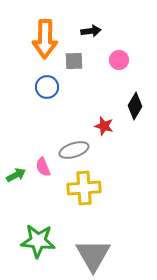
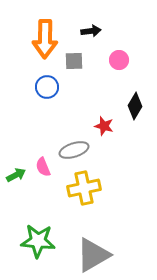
yellow cross: rotated 8 degrees counterclockwise
gray triangle: rotated 30 degrees clockwise
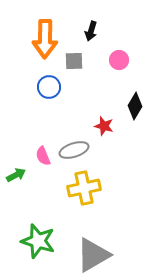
black arrow: rotated 114 degrees clockwise
blue circle: moved 2 px right
pink semicircle: moved 11 px up
green star: rotated 12 degrees clockwise
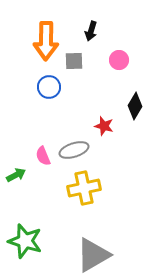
orange arrow: moved 1 px right, 2 px down
green star: moved 13 px left
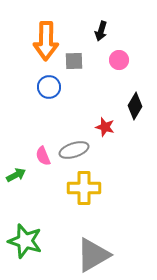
black arrow: moved 10 px right
red star: moved 1 px right, 1 px down
yellow cross: rotated 12 degrees clockwise
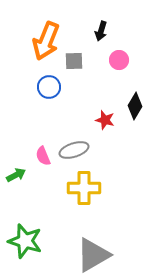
orange arrow: rotated 21 degrees clockwise
red star: moved 7 px up
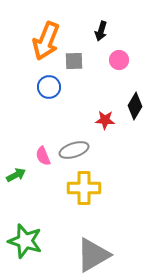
red star: rotated 12 degrees counterclockwise
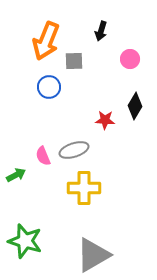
pink circle: moved 11 px right, 1 px up
